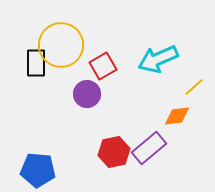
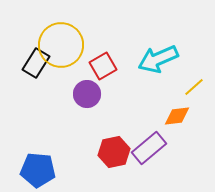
black rectangle: rotated 32 degrees clockwise
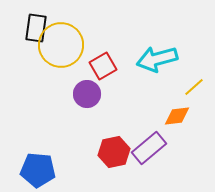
cyan arrow: moved 1 px left; rotated 9 degrees clockwise
black rectangle: moved 35 px up; rotated 24 degrees counterclockwise
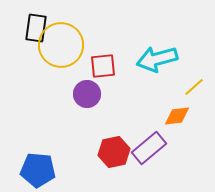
red square: rotated 24 degrees clockwise
